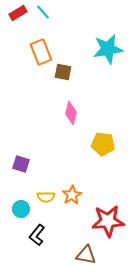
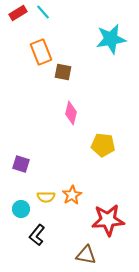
cyan star: moved 3 px right, 10 px up
yellow pentagon: moved 1 px down
red star: moved 1 px up
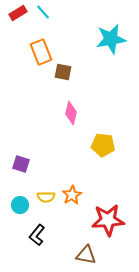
cyan circle: moved 1 px left, 4 px up
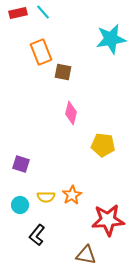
red rectangle: rotated 18 degrees clockwise
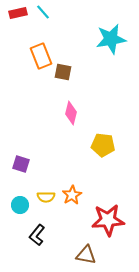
orange rectangle: moved 4 px down
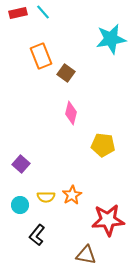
brown square: moved 3 px right, 1 px down; rotated 24 degrees clockwise
purple square: rotated 24 degrees clockwise
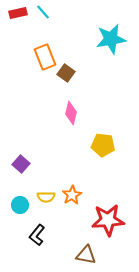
orange rectangle: moved 4 px right, 1 px down
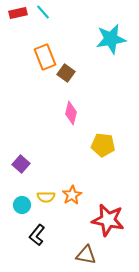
cyan circle: moved 2 px right
red star: rotated 16 degrees clockwise
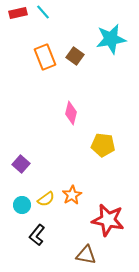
brown square: moved 9 px right, 17 px up
yellow semicircle: moved 2 px down; rotated 36 degrees counterclockwise
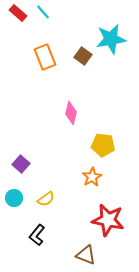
red rectangle: rotated 54 degrees clockwise
brown square: moved 8 px right
orange star: moved 20 px right, 18 px up
cyan circle: moved 8 px left, 7 px up
brown triangle: rotated 10 degrees clockwise
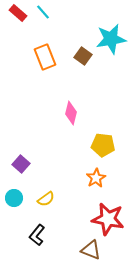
orange star: moved 4 px right, 1 px down
red star: moved 1 px up
brown triangle: moved 5 px right, 5 px up
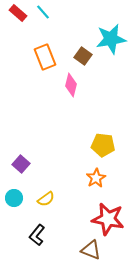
pink diamond: moved 28 px up
